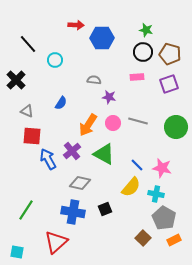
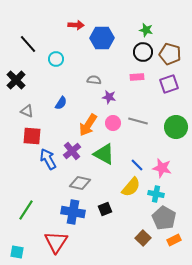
cyan circle: moved 1 px right, 1 px up
red triangle: rotated 15 degrees counterclockwise
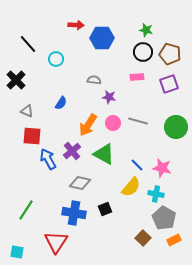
blue cross: moved 1 px right, 1 px down
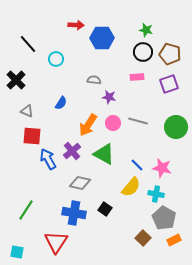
black square: rotated 32 degrees counterclockwise
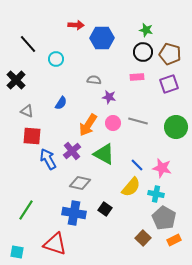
red triangle: moved 1 px left, 2 px down; rotated 45 degrees counterclockwise
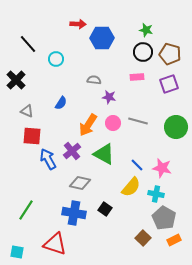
red arrow: moved 2 px right, 1 px up
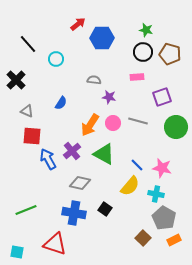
red arrow: rotated 42 degrees counterclockwise
purple square: moved 7 px left, 13 px down
orange arrow: moved 2 px right
yellow semicircle: moved 1 px left, 1 px up
green line: rotated 35 degrees clockwise
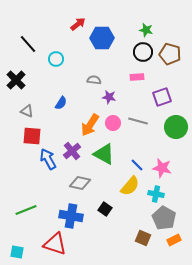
blue cross: moved 3 px left, 3 px down
brown square: rotated 21 degrees counterclockwise
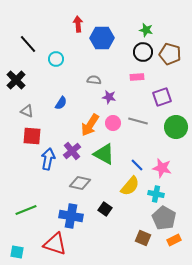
red arrow: rotated 56 degrees counterclockwise
blue arrow: rotated 40 degrees clockwise
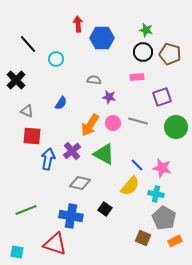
orange rectangle: moved 1 px right, 1 px down
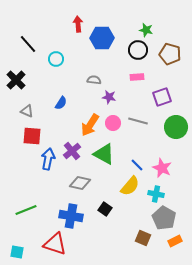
black circle: moved 5 px left, 2 px up
pink star: rotated 12 degrees clockwise
